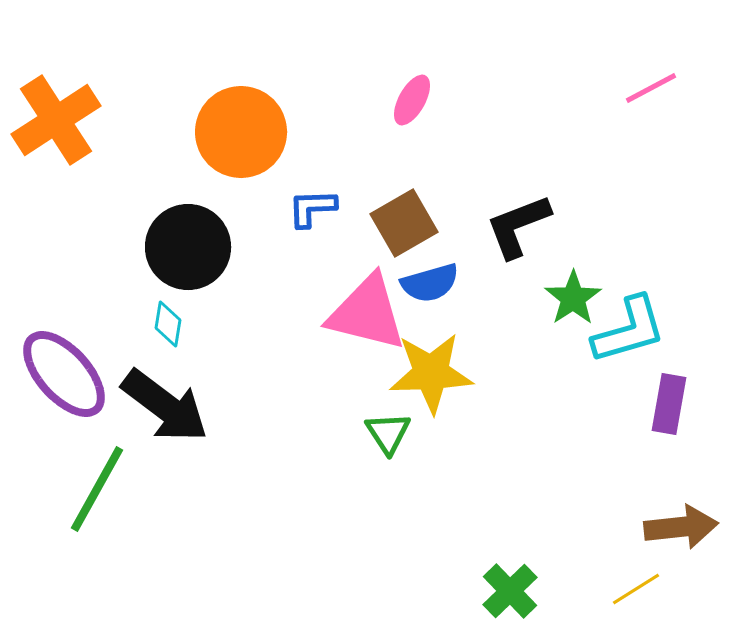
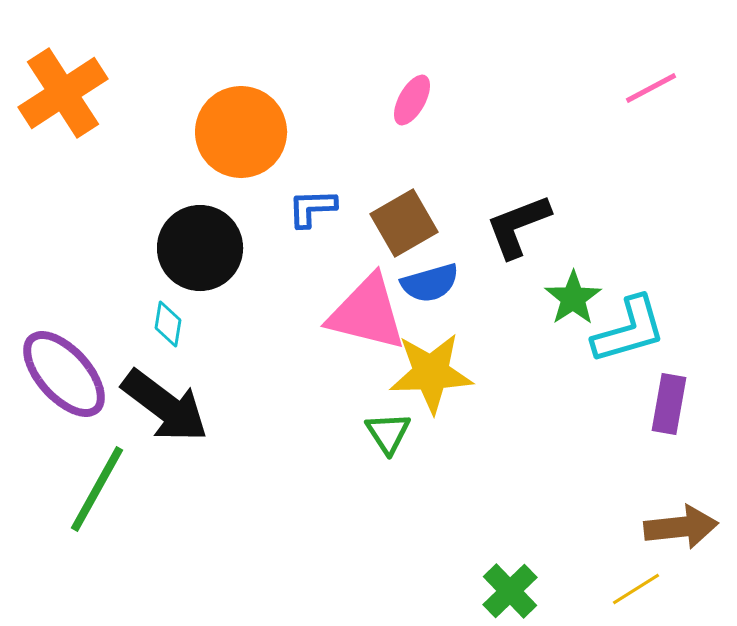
orange cross: moved 7 px right, 27 px up
black circle: moved 12 px right, 1 px down
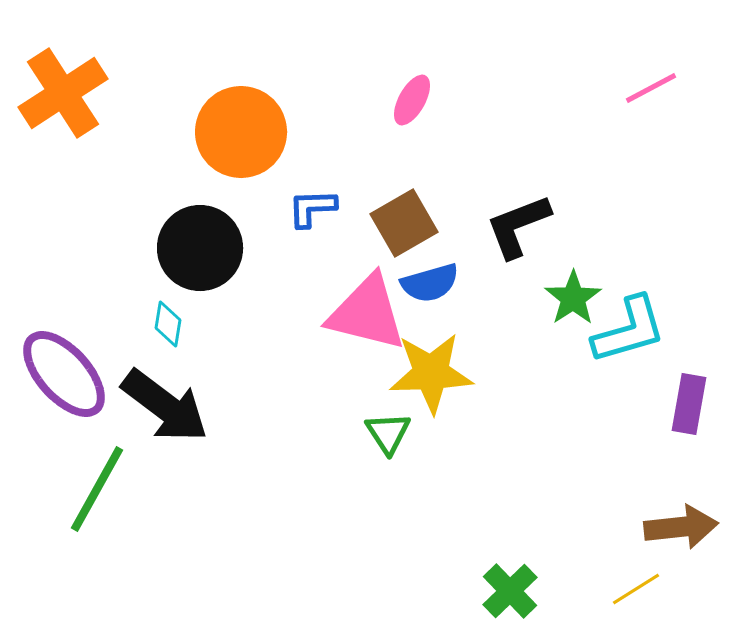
purple rectangle: moved 20 px right
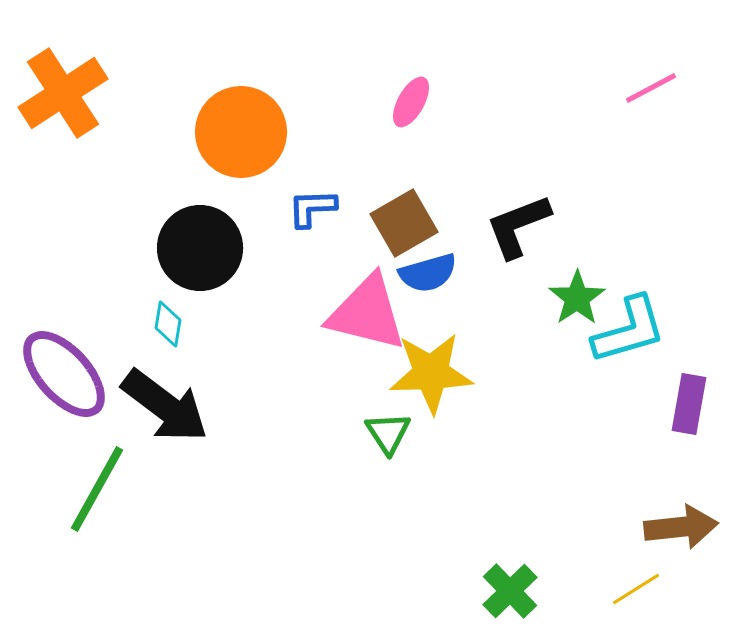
pink ellipse: moved 1 px left, 2 px down
blue semicircle: moved 2 px left, 10 px up
green star: moved 4 px right
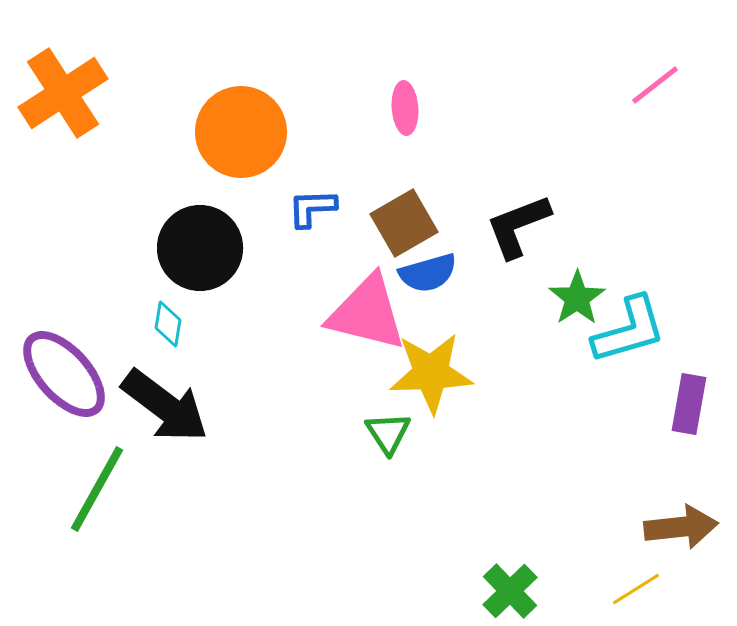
pink line: moved 4 px right, 3 px up; rotated 10 degrees counterclockwise
pink ellipse: moved 6 px left, 6 px down; rotated 33 degrees counterclockwise
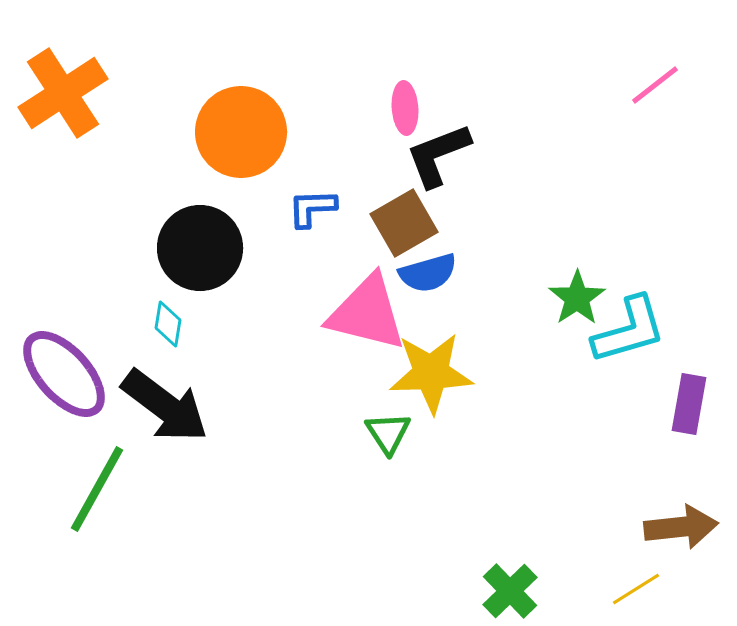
black L-shape: moved 80 px left, 71 px up
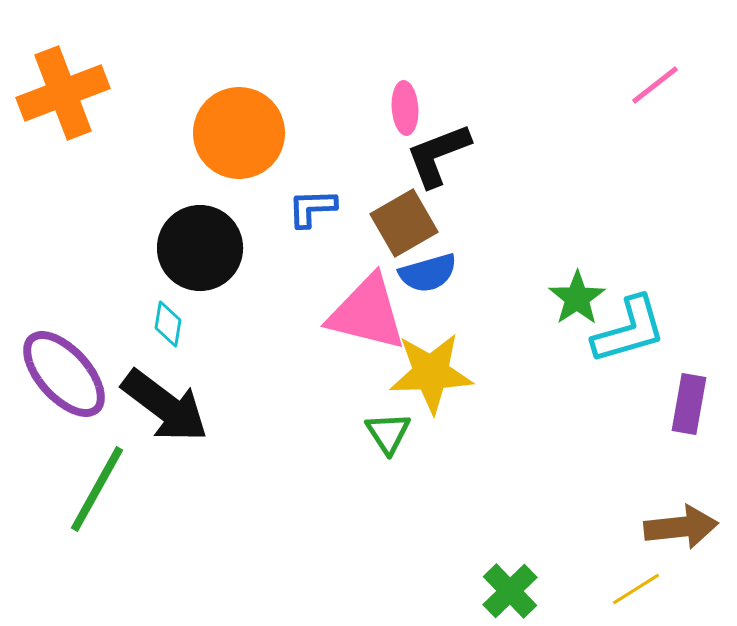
orange cross: rotated 12 degrees clockwise
orange circle: moved 2 px left, 1 px down
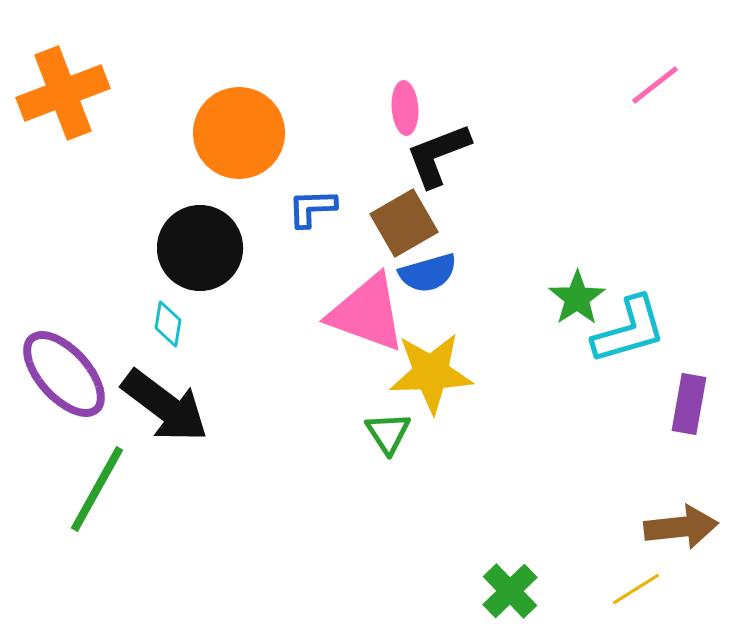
pink triangle: rotated 6 degrees clockwise
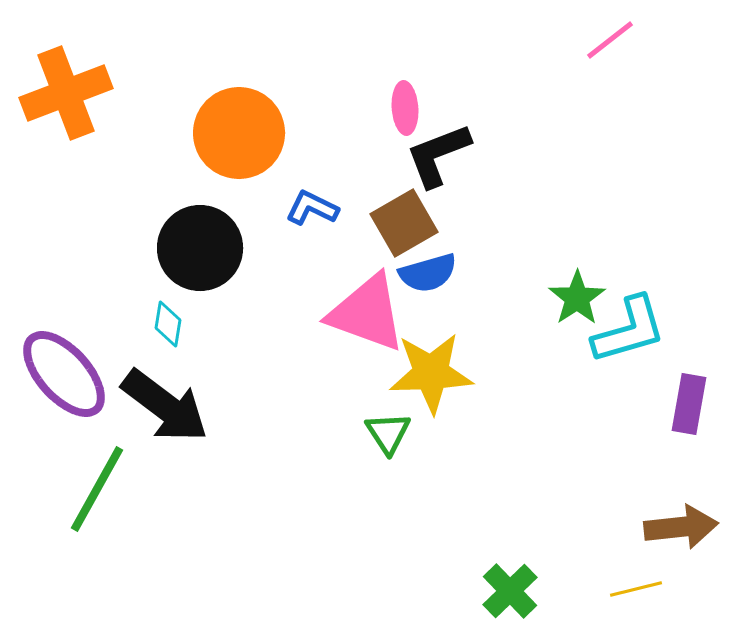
pink line: moved 45 px left, 45 px up
orange cross: moved 3 px right
blue L-shape: rotated 28 degrees clockwise
yellow line: rotated 18 degrees clockwise
